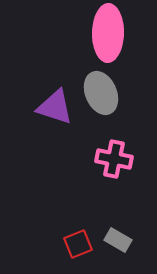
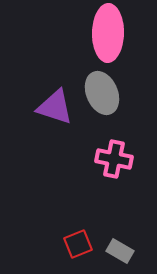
gray ellipse: moved 1 px right
gray rectangle: moved 2 px right, 11 px down
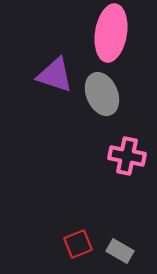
pink ellipse: moved 3 px right; rotated 8 degrees clockwise
gray ellipse: moved 1 px down
purple triangle: moved 32 px up
pink cross: moved 13 px right, 3 px up
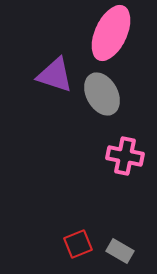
pink ellipse: rotated 16 degrees clockwise
gray ellipse: rotated 6 degrees counterclockwise
pink cross: moved 2 px left
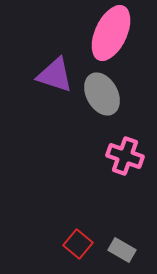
pink cross: rotated 9 degrees clockwise
red square: rotated 28 degrees counterclockwise
gray rectangle: moved 2 px right, 1 px up
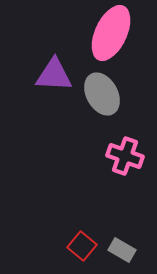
purple triangle: moved 1 px left; rotated 15 degrees counterclockwise
red square: moved 4 px right, 2 px down
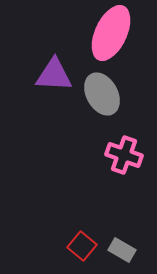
pink cross: moved 1 px left, 1 px up
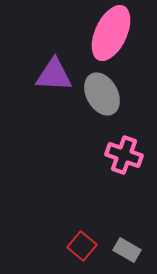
gray rectangle: moved 5 px right
